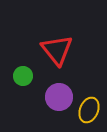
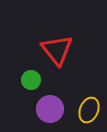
green circle: moved 8 px right, 4 px down
purple circle: moved 9 px left, 12 px down
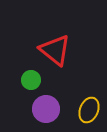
red triangle: moved 2 px left; rotated 12 degrees counterclockwise
purple circle: moved 4 px left
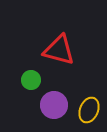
red triangle: moved 4 px right; rotated 24 degrees counterclockwise
purple circle: moved 8 px right, 4 px up
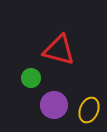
green circle: moved 2 px up
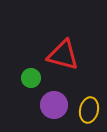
red triangle: moved 4 px right, 5 px down
yellow ellipse: rotated 10 degrees counterclockwise
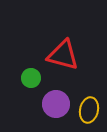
purple circle: moved 2 px right, 1 px up
